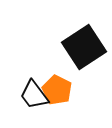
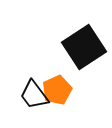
orange pentagon: rotated 20 degrees clockwise
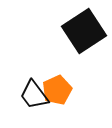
black square: moved 16 px up
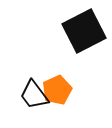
black square: rotated 6 degrees clockwise
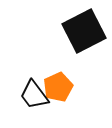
orange pentagon: moved 1 px right, 3 px up
